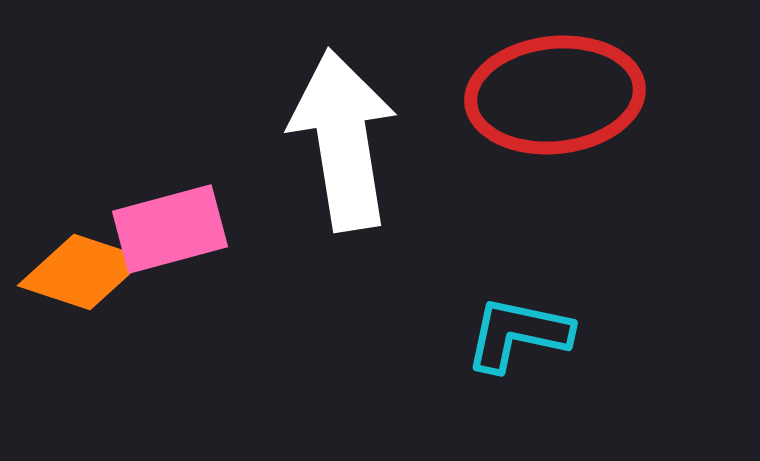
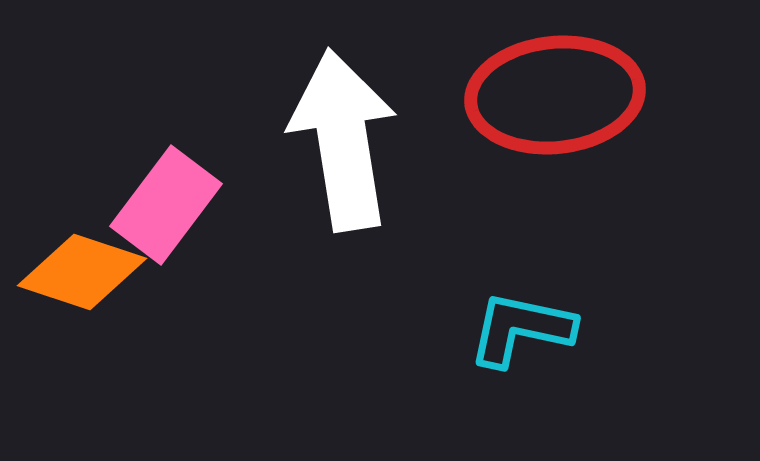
pink rectangle: moved 4 px left, 24 px up; rotated 38 degrees counterclockwise
cyan L-shape: moved 3 px right, 5 px up
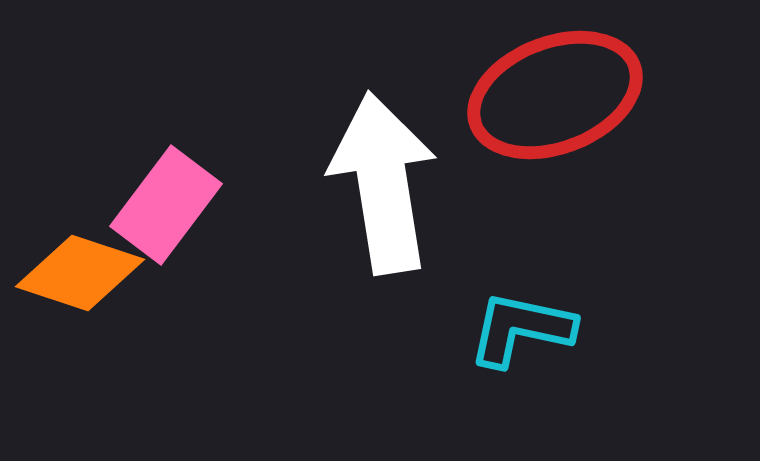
red ellipse: rotated 15 degrees counterclockwise
white arrow: moved 40 px right, 43 px down
orange diamond: moved 2 px left, 1 px down
